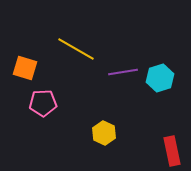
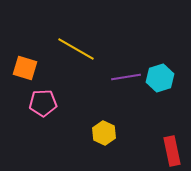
purple line: moved 3 px right, 5 px down
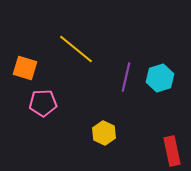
yellow line: rotated 9 degrees clockwise
purple line: rotated 68 degrees counterclockwise
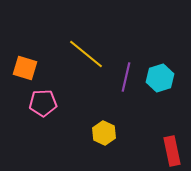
yellow line: moved 10 px right, 5 px down
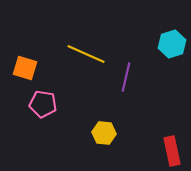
yellow line: rotated 15 degrees counterclockwise
cyan hexagon: moved 12 px right, 34 px up
pink pentagon: moved 1 px down; rotated 12 degrees clockwise
yellow hexagon: rotated 20 degrees counterclockwise
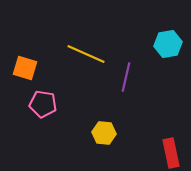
cyan hexagon: moved 4 px left; rotated 8 degrees clockwise
red rectangle: moved 1 px left, 2 px down
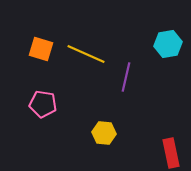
orange square: moved 16 px right, 19 px up
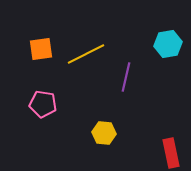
orange square: rotated 25 degrees counterclockwise
yellow line: rotated 51 degrees counterclockwise
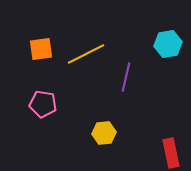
yellow hexagon: rotated 10 degrees counterclockwise
